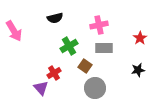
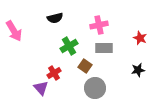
red star: rotated 16 degrees counterclockwise
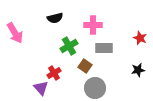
pink cross: moved 6 px left; rotated 12 degrees clockwise
pink arrow: moved 1 px right, 2 px down
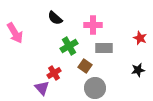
black semicircle: rotated 56 degrees clockwise
purple triangle: moved 1 px right
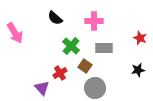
pink cross: moved 1 px right, 4 px up
green cross: moved 2 px right; rotated 18 degrees counterclockwise
red cross: moved 6 px right
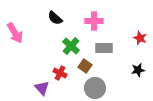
red cross: rotated 32 degrees counterclockwise
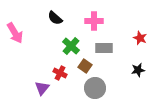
purple triangle: rotated 21 degrees clockwise
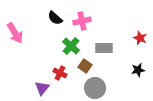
pink cross: moved 12 px left; rotated 12 degrees counterclockwise
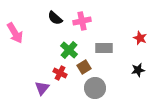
green cross: moved 2 px left, 4 px down
brown square: moved 1 px left, 1 px down; rotated 24 degrees clockwise
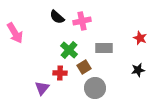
black semicircle: moved 2 px right, 1 px up
red cross: rotated 24 degrees counterclockwise
